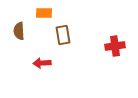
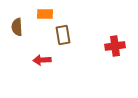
orange rectangle: moved 1 px right, 1 px down
brown semicircle: moved 2 px left, 4 px up
red arrow: moved 3 px up
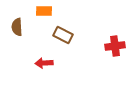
orange rectangle: moved 1 px left, 3 px up
brown rectangle: rotated 54 degrees counterclockwise
red arrow: moved 2 px right, 3 px down
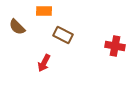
brown semicircle: rotated 42 degrees counterclockwise
red cross: rotated 18 degrees clockwise
red arrow: rotated 60 degrees counterclockwise
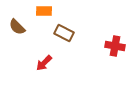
brown rectangle: moved 1 px right, 2 px up
red arrow: rotated 18 degrees clockwise
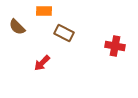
red arrow: moved 2 px left
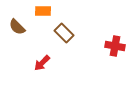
orange rectangle: moved 1 px left
brown rectangle: rotated 18 degrees clockwise
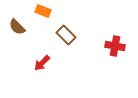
orange rectangle: rotated 21 degrees clockwise
brown rectangle: moved 2 px right, 2 px down
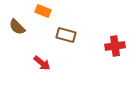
brown rectangle: rotated 30 degrees counterclockwise
red cross: rotated 18 degrees counterclockwise
red arrow: rotated 96 degrees counterclockwise
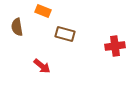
brown semicircle: rotated 36 degrees clockwise
brown rectangle: moved 1 px left, 1 px up
red arrow: moved 3 px down
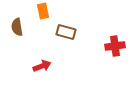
orange rectangle: rotated 56 degrees clockwise
brown rectangle: moved 1 px right, 2 px up
red arrow: rotated 60 degrees counterclockwise
